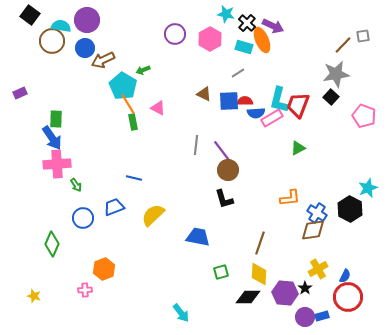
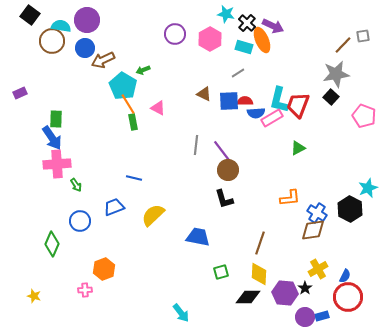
blue circle at (83, 218): moved 3 px left, 3 px down
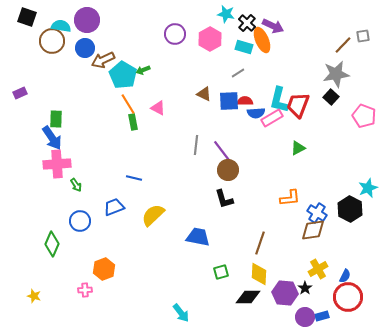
black square at (30, 15): moved 3 px left, 2 px down; rotated 18 degrees counterclockwise
cyan pentagon at (123, 86): moved 11 px up
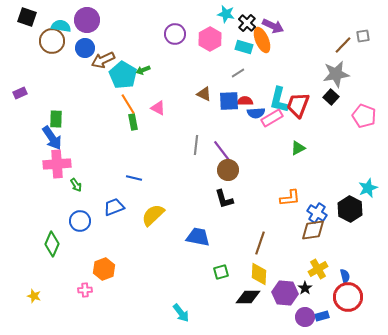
blue semicircle at (345, 276): rotated 40 degrees counterclockwise
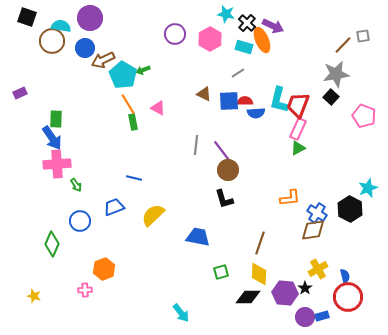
purple circle at (87, 20): moved 3 px right, 2 px up
pink rectangle at (272, 118): moved 26 px right, 11 px down; rotated 35 degrees counterclockwise
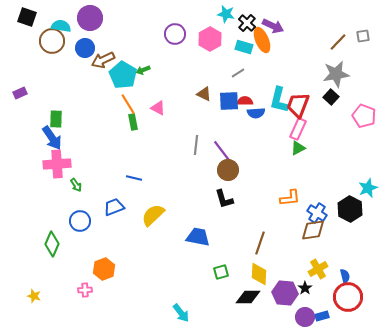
brown line at (343, 45): moved 5 px left, 3 px up
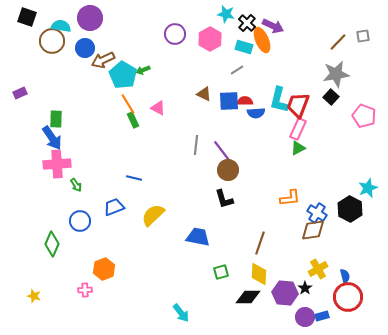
gray line at (238, 73): moved 1 px left, 3 px up
green rectangle at (133, 122): moved 2 px up; rotated 14 degrees counterclockwise
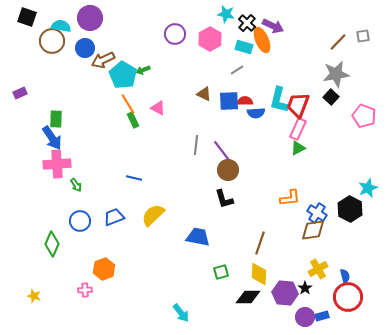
blue trapezoid at (114, 207): moved 10 px down
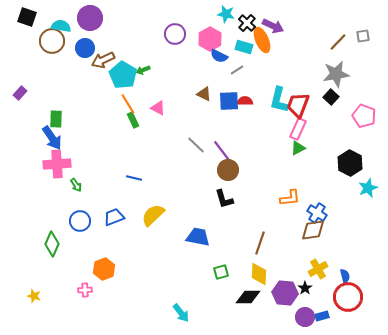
purple rectangle at (20, 93): rotated 24 degrees counterclockwise
blue semicircle at (256, 113): moved 37 px left, 57 px up; rotated 30 degrees clockwise
gray line at (196, 145): rotated 54 degrees counterclockwise
black hexagon at (350, 209): moved 46 px up
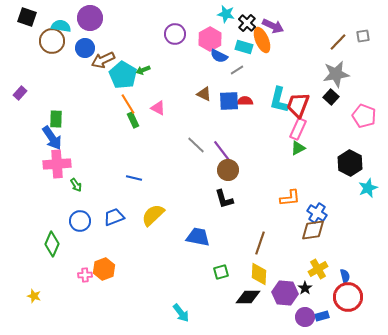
pink cross at (85, 290): moved 15 px up
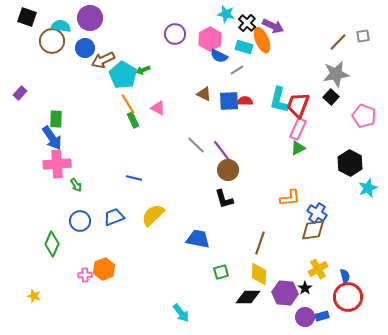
blue trapezoid at (198, 237): moved 2 px down
